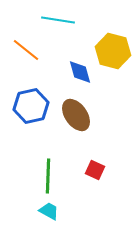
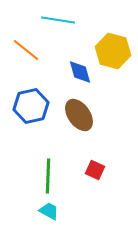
brown ellipse: moved 3 px right
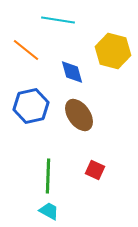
blue diamond: moved 8 px left
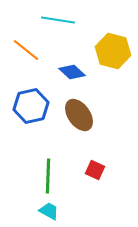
blue diamond: rotated 32 degrees counterclockwise
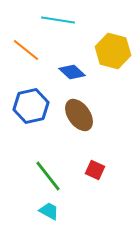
green line: rotated 40 degrees counterclockwise
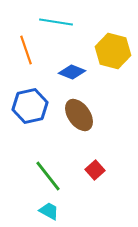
cyan line: moved 2 px left, 2 px down
orange line: rotated 32 degrees clockwise
blue diamond: rotated 20 degrees counterclockwise
blue hexagon: moved 1 px left
red square: rotated 24 degrees clockwise
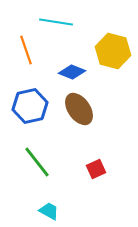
brown ellipse: moved 6 px up
red square: moved 1 px right, 1 px up; rotated 18 degrees clockwise
green line: moved 11 px left, 14 px up
